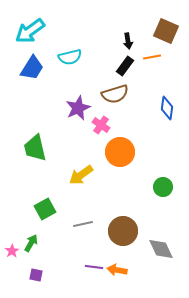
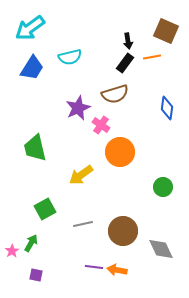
cyan arrow: moved 3 px up
black rectangle: moved 3 px up
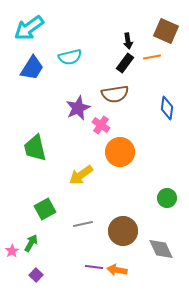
cyan arrow: moved 1 px left
brown semicircle: rotated 8 degrees clockwise
green circle: moved 4 px right, 11 px down
purple square: rotated 32 degrees clockwise
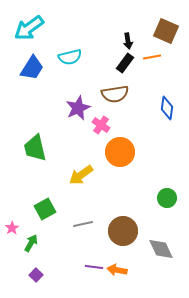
pink star: moved 23 px up
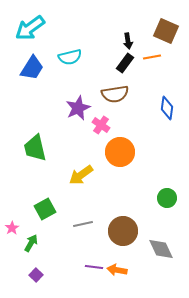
cyan arrow: moved 1 px right
